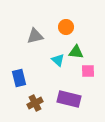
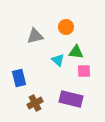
pink square: moved 4 px left
purple rectangle: moved 2 px right
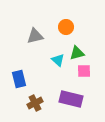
green triangle: moved 1 px right, 1 px down; rotated 21 degrees counterclockwise
blue rectangle: moved 1 px down
